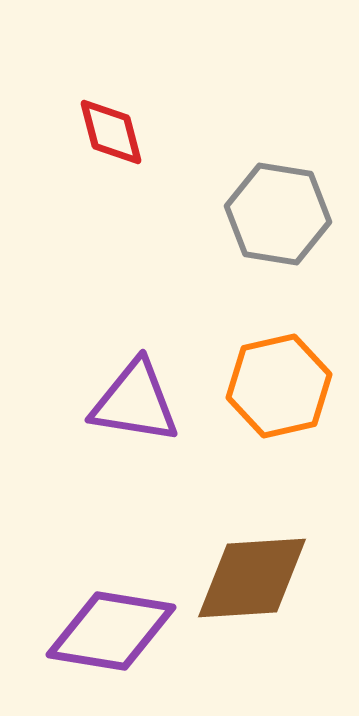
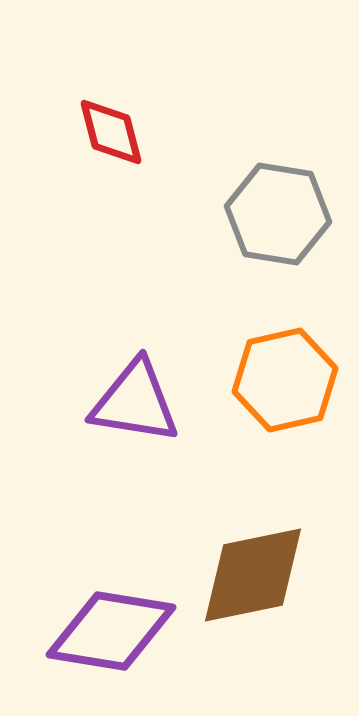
orange hexagon: moved 6 px right, 6 px up
brown diamond: moved 1 px right, 3 px up; rotated 8 degrees counterclockwise
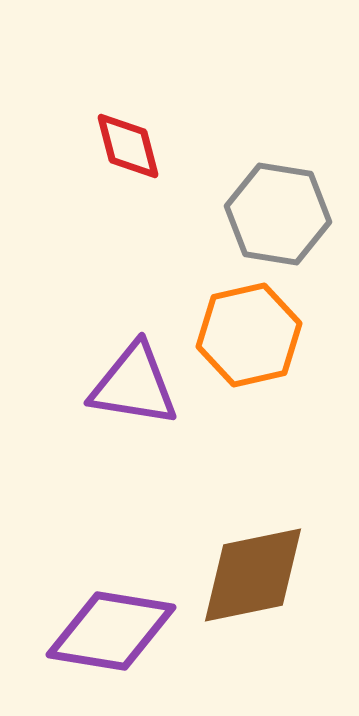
red diamond: moved 17 px right, 14 px down
orange hexagon: moved 36 px left, 45 px up
purple triangle: moved 1 px left, 17 px up
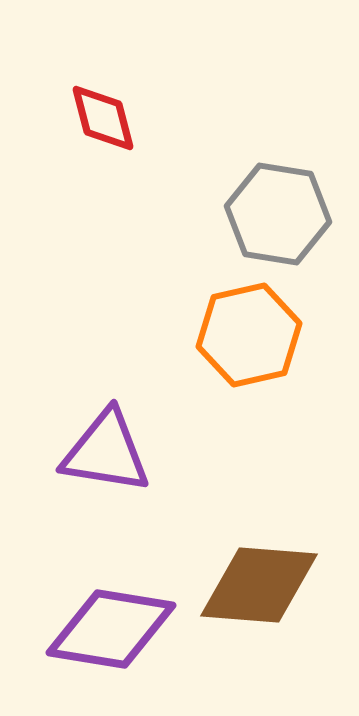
red diamond: moved 25 px left, 28 px up
purple triangle: moved 28 px left, 67 px down
brown diamond: moved 6 px right, 10 px down; rotated 16 degrees clockwise
purple diamond: moved 2 px up
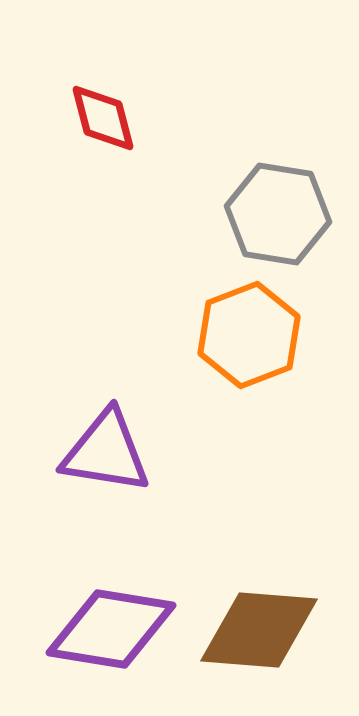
orange hexagon: rotated 8 degrees counterclockwise
brown diamond: moved 45 px down
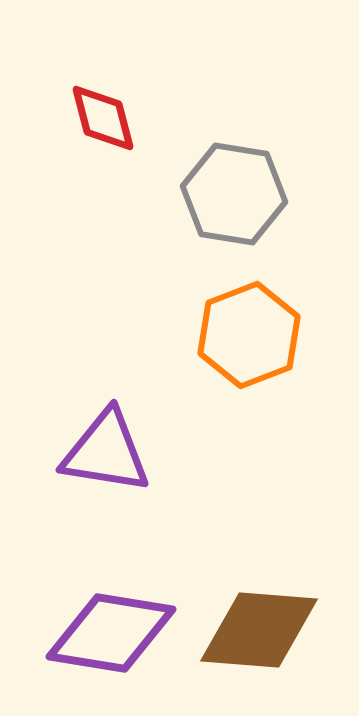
gray hexagon: moved 44 px left, 20 px up
purple diamond: moved 4 px down
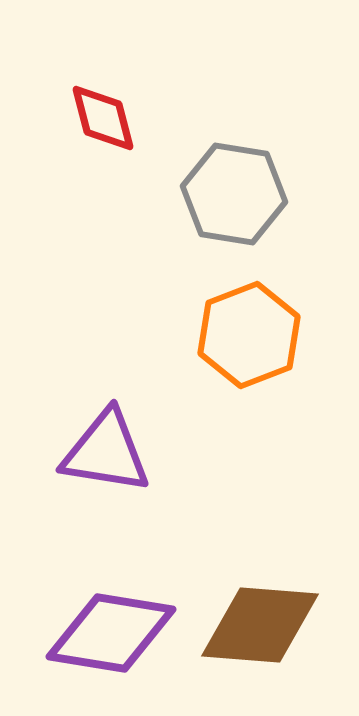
brown diamond: moved 1 px right, 5 px up
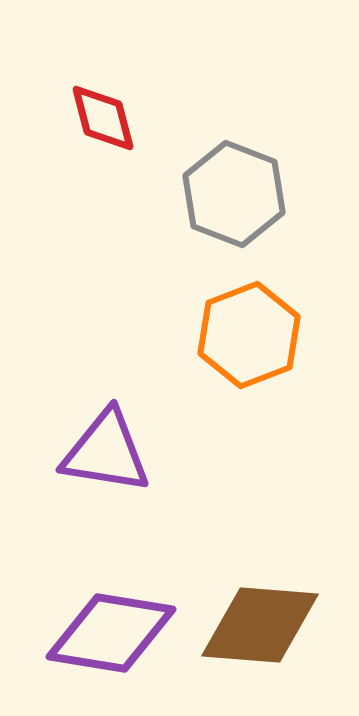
gray hexagon: rotated 12 degrees clockwise
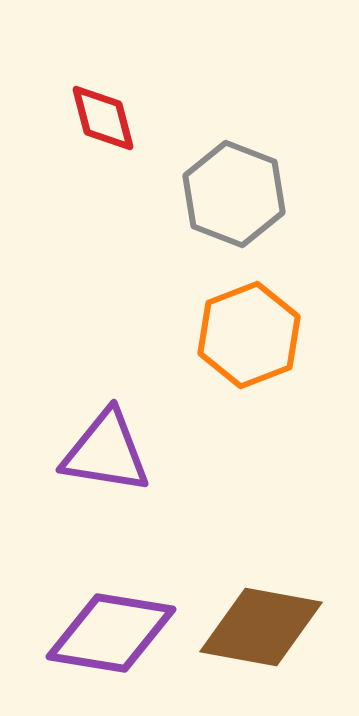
brown diamond: moved 1 px right, 2 px down; rotated 6 degrees clockwise
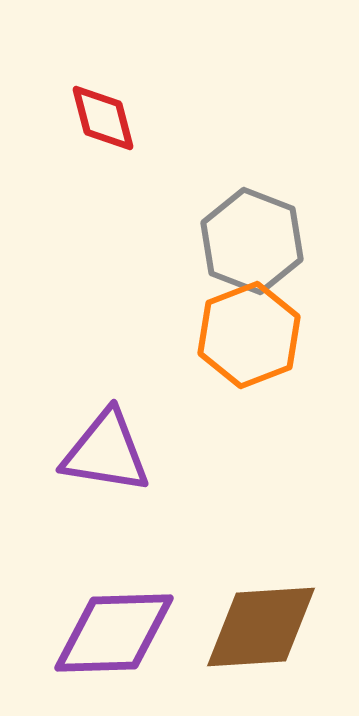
gray hexagon: moved 18 px right, 47 px down
brown diamond: rotated 14 degrees counterclockwise
purple diamond: moved 3 px right; rotated 11 degrees counterclockwise
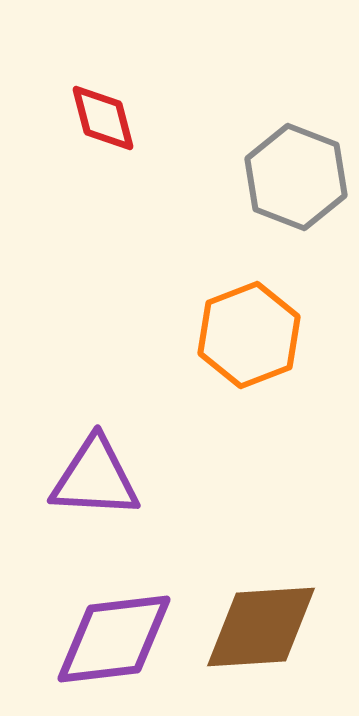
gray hexagon: moved 44 px right, 64 px up
purple triangle: moved 11 px left, 26 px down; rotated 6 degrees counterclockwise
purple diamond: moved 6 px down; rotated 5 degrees counterclockwise
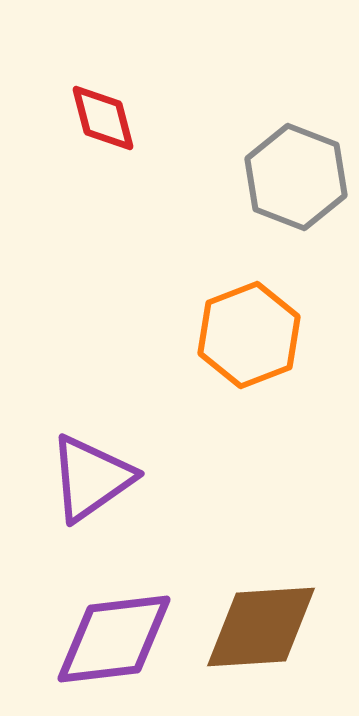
purple triangle: moved 4 px left; rotated 38 degrees counterclockwise
